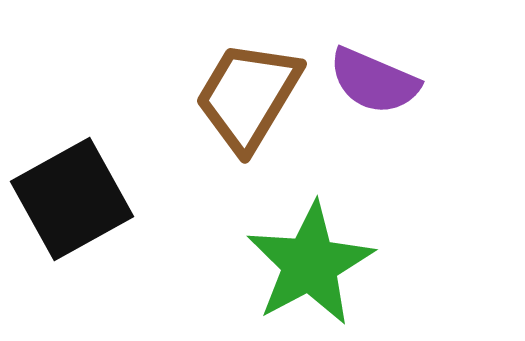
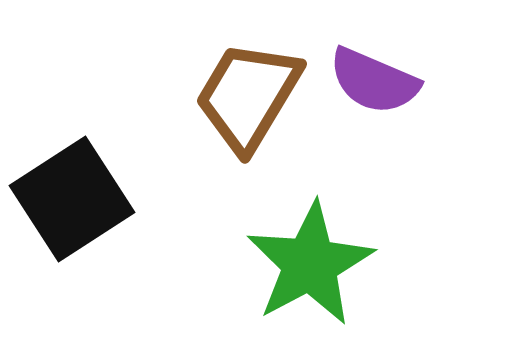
black square: rotated 4 degrees counterclockwise
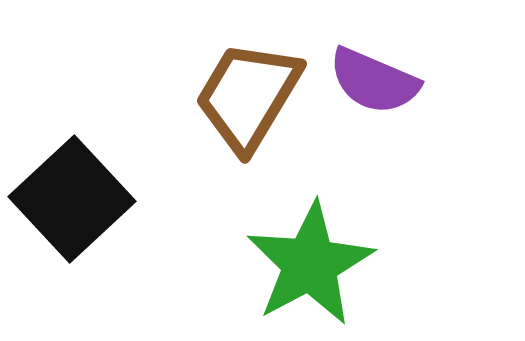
black square: rotated 10 degrees counterclockwise
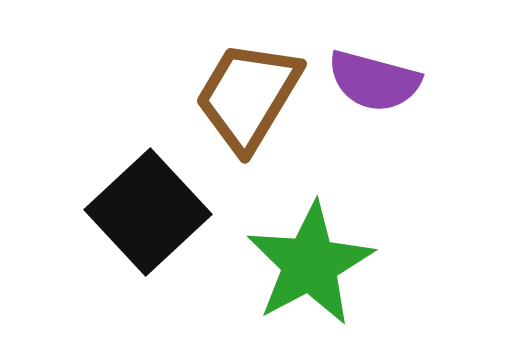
purple semicircle: rotated 8 degrees counterclockwise
black square: moved 76 px right, 13 px down
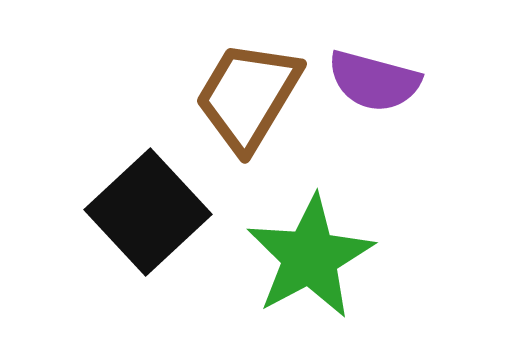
green star: moved 7 px up
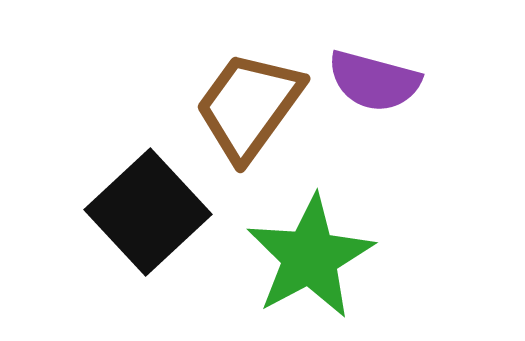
brown trapezoid: moved 1 px right, 10 px down; rotated 5 degrees clockwise
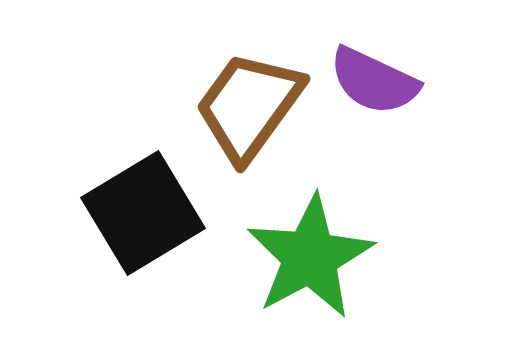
purple semicircle: rotated 10 degrees clockwise
black square: moved 5 px left, 1 px down; rotated 12 degrees clockwise
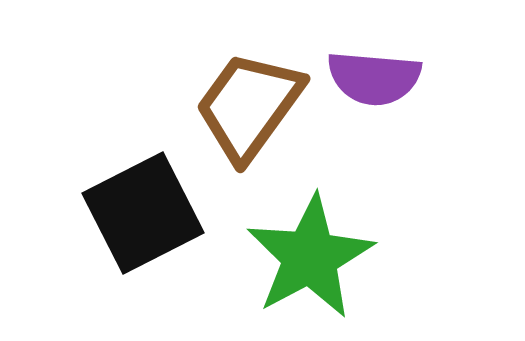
purple semicircle: moved 3 px up; rotated 20 degrees counterclockwise
black square: rotated 4 degrees clockwise
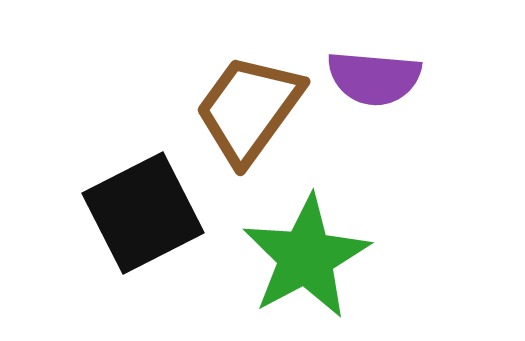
brown trapezoid: moved 3 px down
green star: moved 4 px left
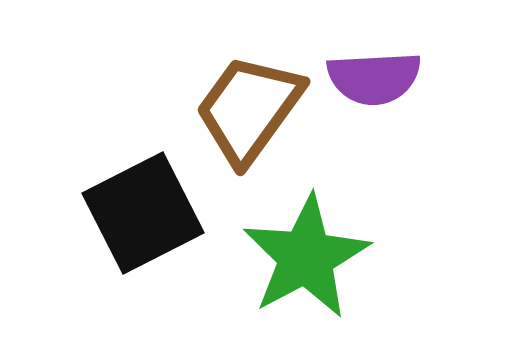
purple semicircle: rotated 8 degrees counterclockwise
